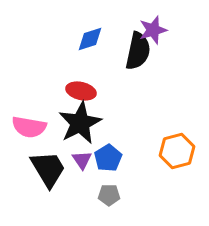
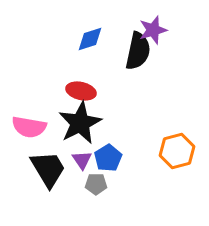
gray pentagon: moved 13 px left, 11 px up
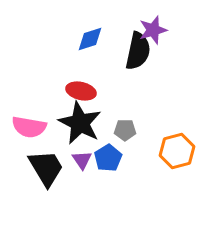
black star: rotated 18 degrees counterclockwise
black trapezoid: moved 2 px left, 1 px up
gray pentagon: moved 29 px right, 54 px up
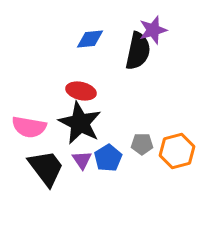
blue diamond: rotated 12 degrees clockwise
gray pentagon: moved 17 px right, 14 px down
black trapezoid: rotated 6 degrees counterclockwise
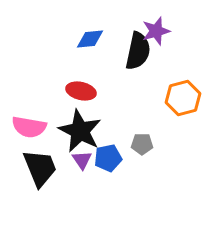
purple star: moved 3 px right, 1 px down
black star: moved 8 px down
orange hexagon: moved 6 px right, 53 px up
blue pentagon: rotated 20 degrees clockwise
black trapezoid: moved 6 px left; rotated 15 degrees clockwise
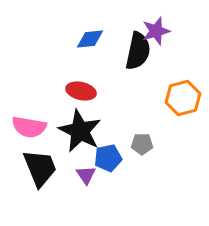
purple triangle: moved 4 px right, 15 px down
